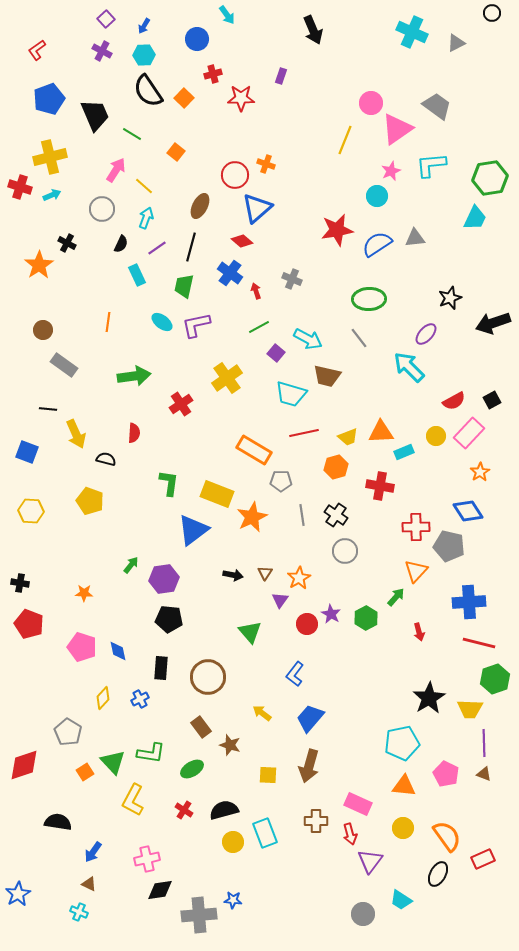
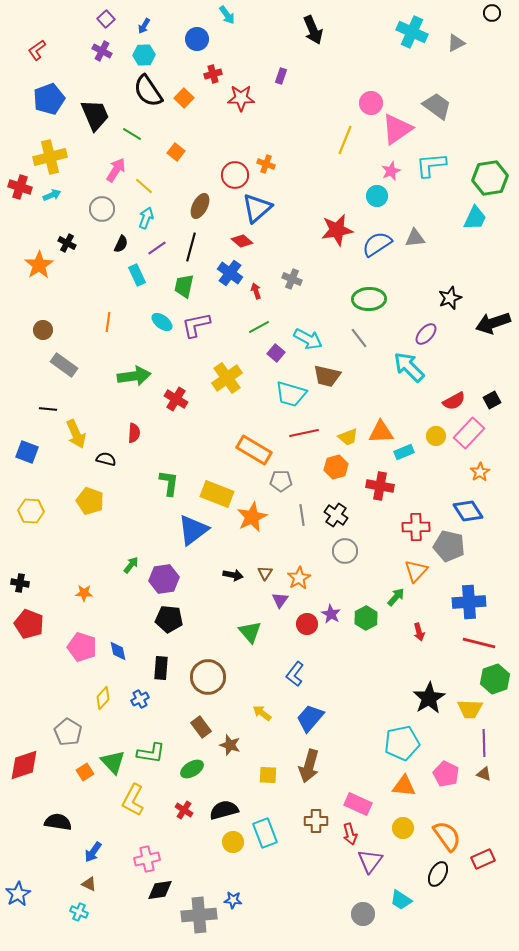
red cross at (181, 404): moved 5 px left, 5 px up; rotated 25 degrees counterclockwise
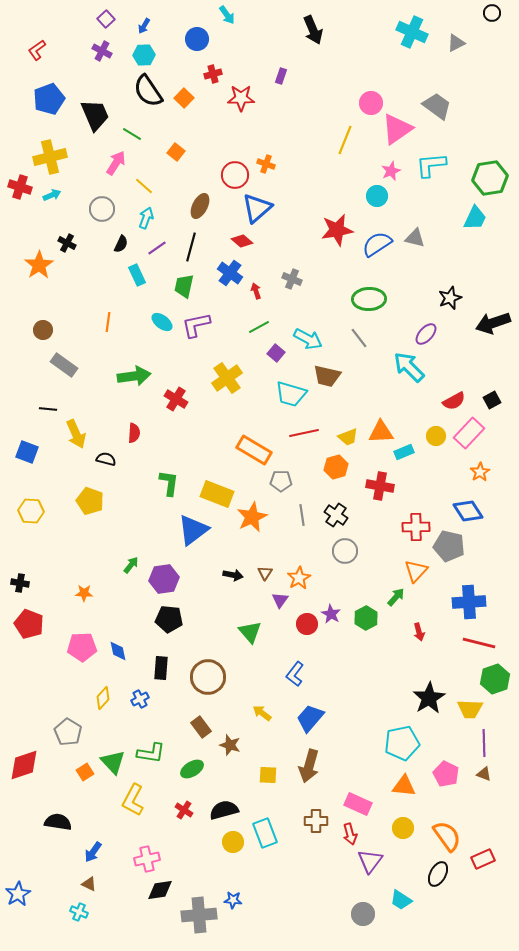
pink arrow at (116, 170): moved 7 px up
gray triangle at (415, 238): rotated 20 degrees clockwise
pink pentagon at (82, 647): rotated 20 degrees counterclockwise
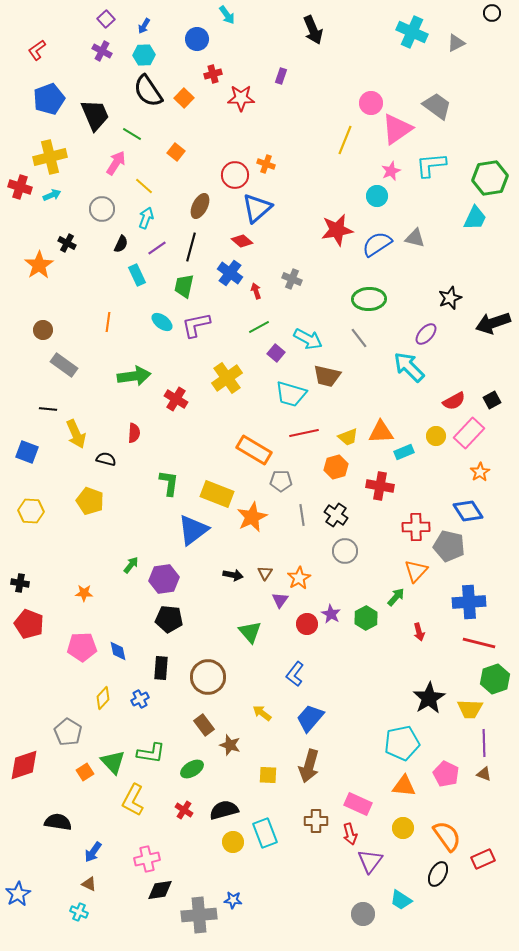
brown rectangle at (201, 727): moved 3 px right, 2 px up
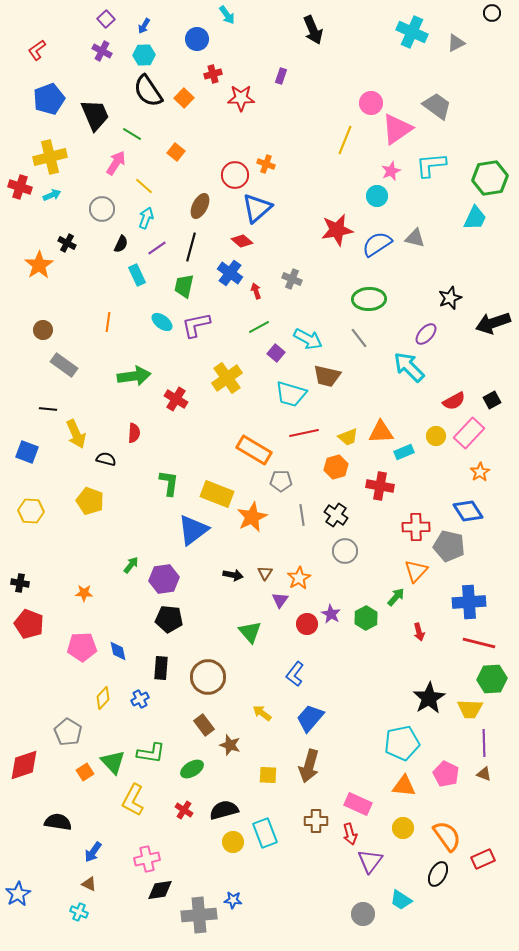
green hexagon at (495, 679): moved 3 px left; rotated 16 degrees clockwise
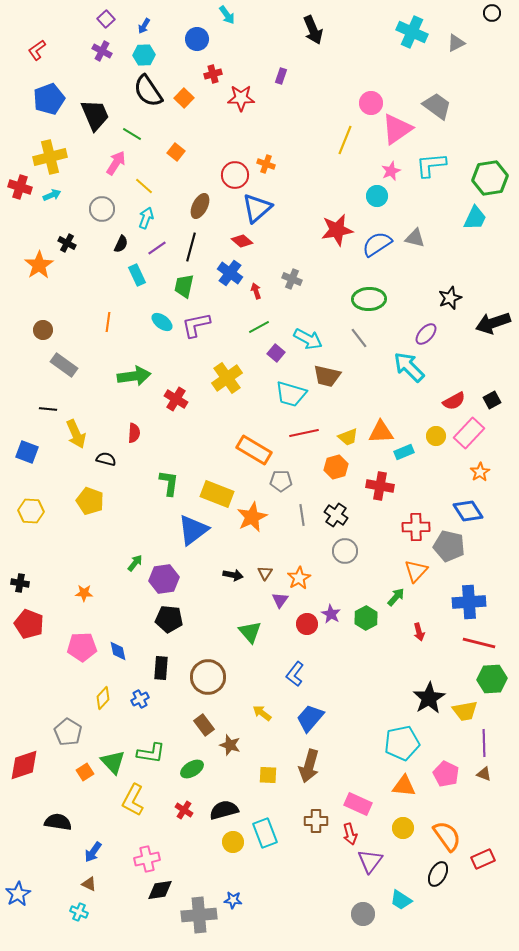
green arrow at (131, 565): moved 4 px right, 2 px up
yellow trapezoid at (470, 709): moved 5 px left, 2 px down; rotated 12 degrees counterclockwise
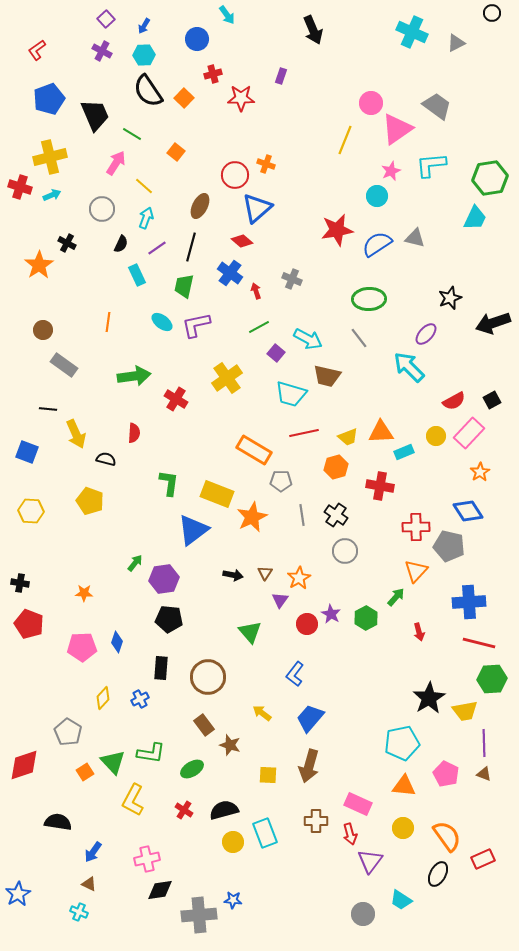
blue diamond at (118, 651): moved 1 px left, 9 px up; rotated 30 degrees clockwise
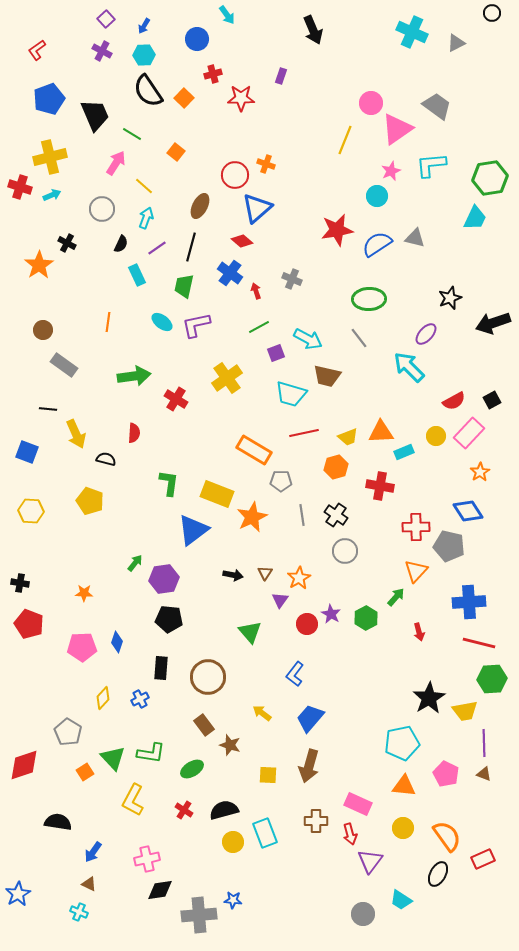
purple square at (276, 353): rotated 30 degrees clockwise
green triangle at (113, 762): moved 4 px up
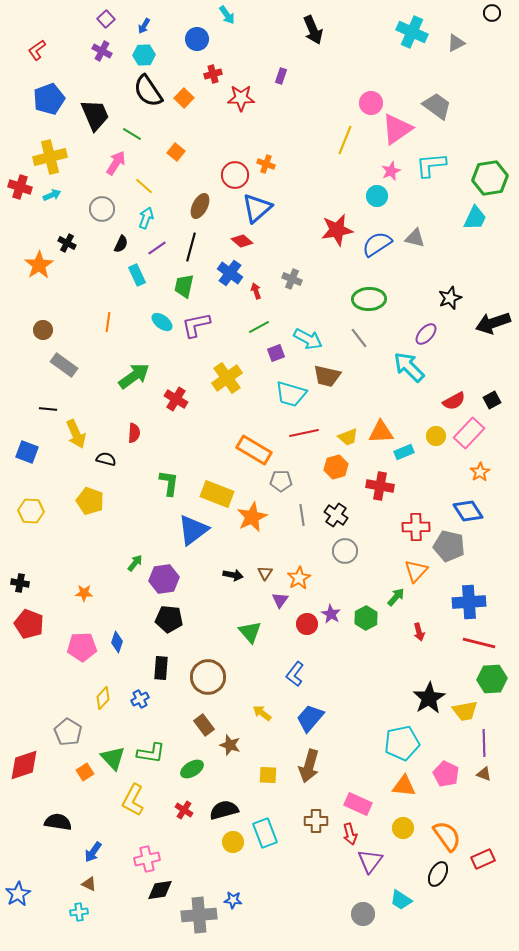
green arrow at (134, 376): rotated 28 degrees counterclockwise
cyan cross at (79, 912): rotated 30 degrees counterclockwise
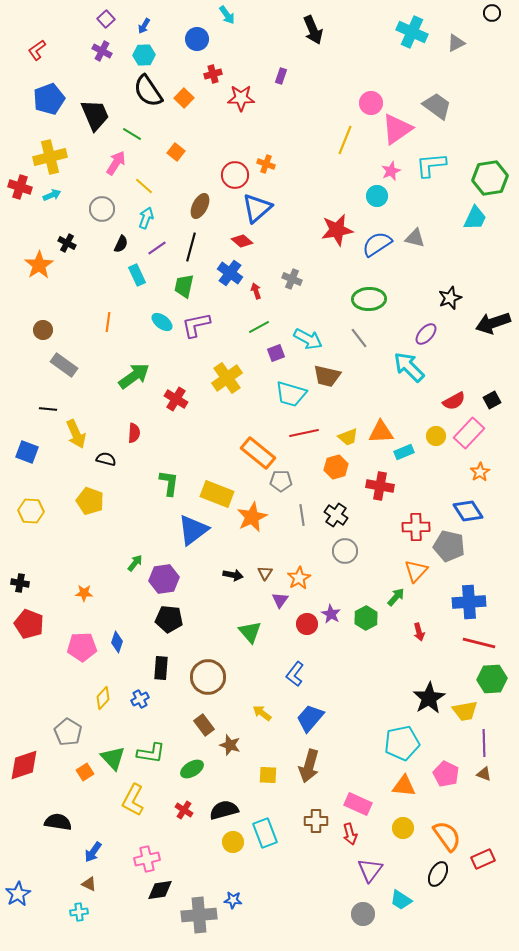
orange rectangle at (254, 450): moved 4 px right, 3 px down; rotated 8 degrees clockwise
purple triangle at (370, 861): moved 9 px down
